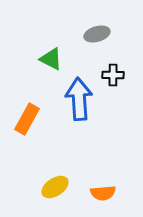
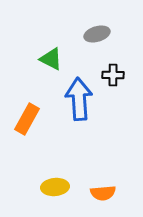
yellow ellipse: rotated 28 degrees clockwise
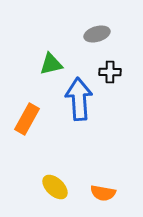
green triangle: moved 5 px down; rotated 40 degrees counterclockwise
black cross: moved 3 px left, 3 px up
yellow ellipse: rotated 48 degrees clockwise
orange semicircle: rotated 15 degrees clockwise
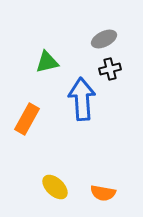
gray ellipse: moved 7 px right, 5 px down; rotated 10 degrees counterclockwise
green triangle: moved 4 px left, 2 px up
black cross: moved 3 px up; rotated 15 degrees counterclockwise
blue arrow: moved 3 px right
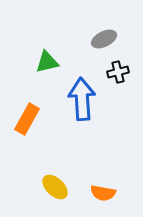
black cross: moved 8 px right, 3 px down
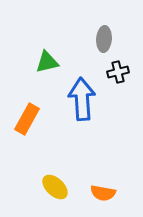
gray ellipse: rotated 60 degrees counterclockwise
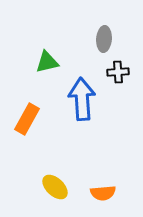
black cross: rotated 10 degrees clockwise
orange semicircle: rotated 15 degrees counterclockwise
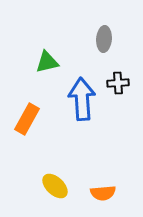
black cross: moved 11 px down
yellow ellipse: moved 1 px up
